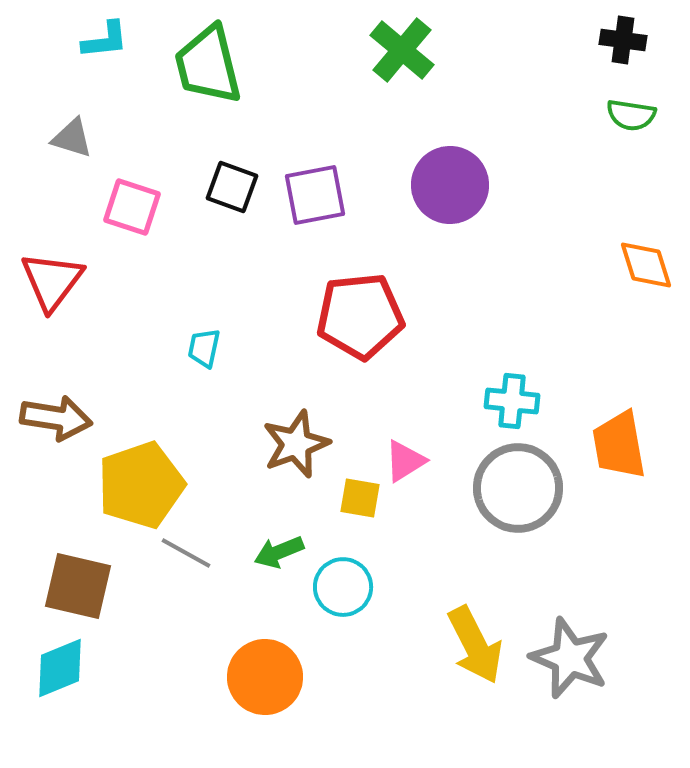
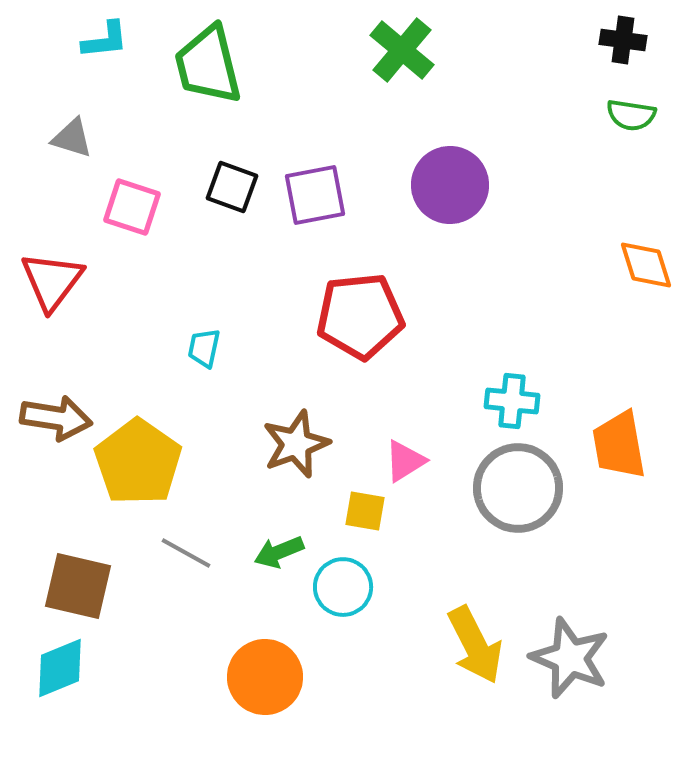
yellow pentagon: moved 3 px left, 23 px up; rotated 18 degrees counterclockwise
yellow square: moved 5 px right, 13 px down
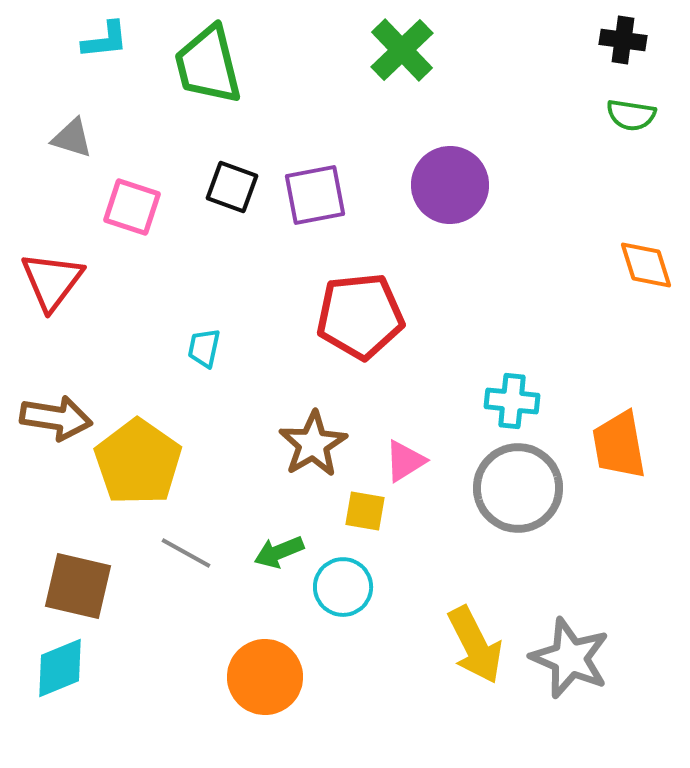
green cross: rotated 6 degrees clockwise
brown star: moved 17 px right; rotated 10 degrees counterclockwise
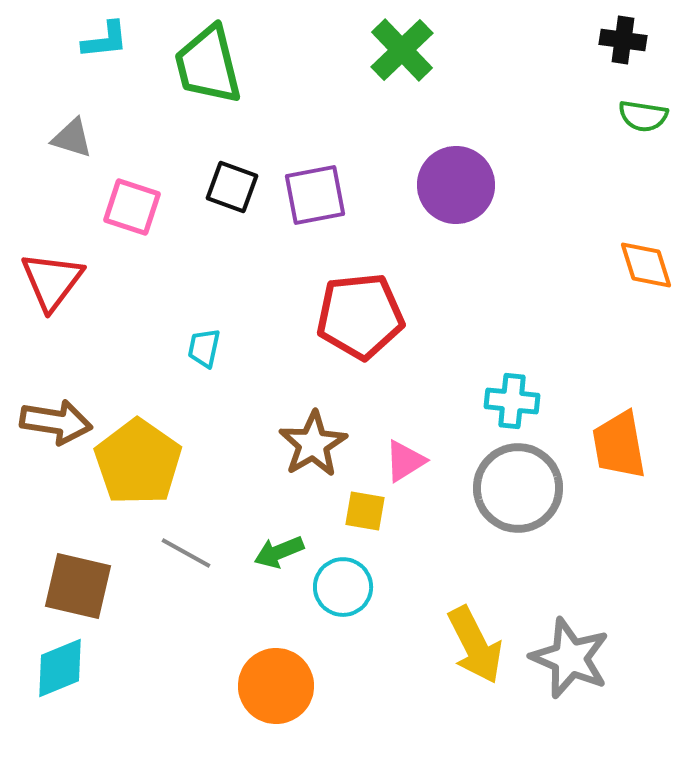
green semicircle: moved 12 px right, 1 px down
purple circle: moved 6 px right
brown arrow: moved 4 px down
orange circle: moved 11 px right, 9 px down
